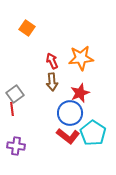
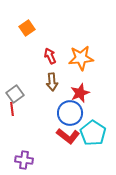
orange square: rotated 21 degrees clockwise
red arrow: moved 2 px left, 5 px up
purple cross: moved 8 px right, 14 px down
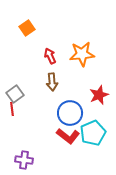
orange star: moved 1 px right, 4 px up
red star: moved 19 px right, 2 px down
cyan pentagon: rotated 15 degrees clockwise
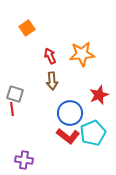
brown arrow: moved 1 px up
gray square: rotated 36 degrees counterclockwise
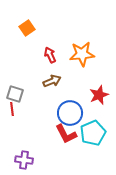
red arrow: moved 1 px up
brown arrow: rotated 108 degrees counterclockwise
red L-shape: moved 2 px left, 2 px up; rotated 25 degrees clockwise
